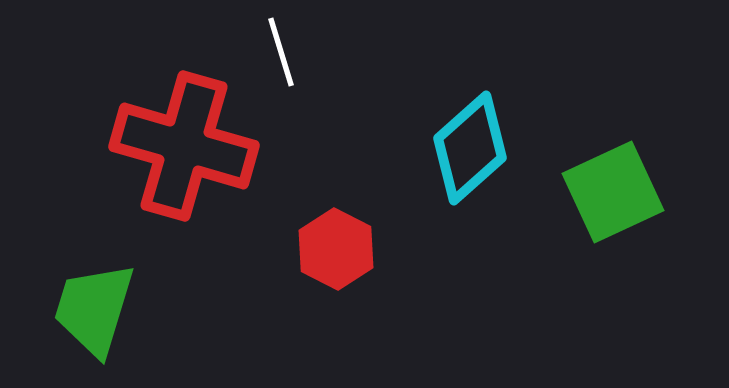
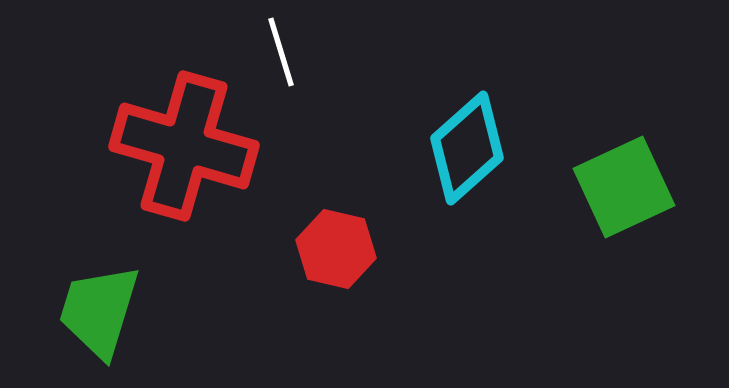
cyan diamond: moved 3 px left
green square: moved 11 px right, 5 px up
red hexagon: rotated 14 degrees counterclockwise
green trapezoid: moved 5 px right, 2 px down
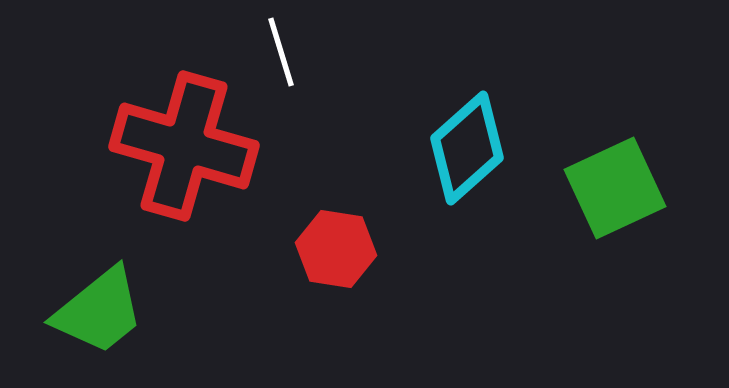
green square: moved 9 px left, 1 px down
red hexagon: rotated 4 degrees counterclockwise
green trapezoid: rotated 146 degrees counterclockwise
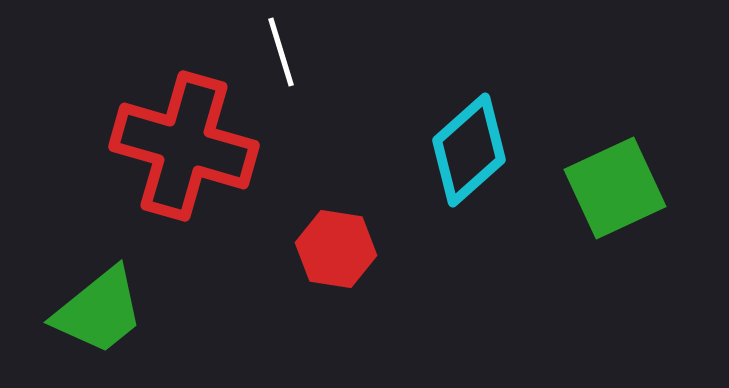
cyan diamond: moved 2 px right, 2 px down
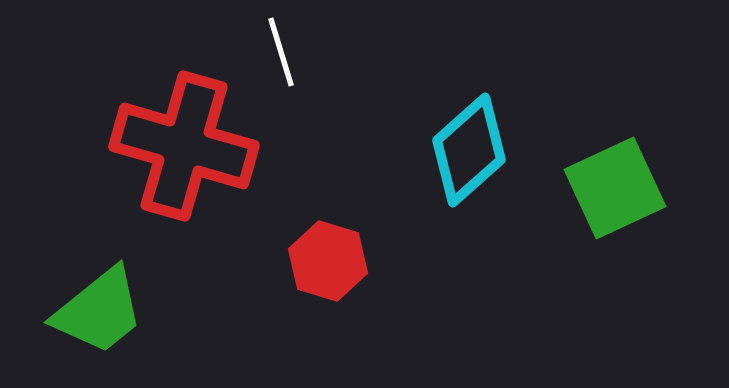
red hexagon: moved 8 px left, 12 px down; rotated 8 degrees clockwise
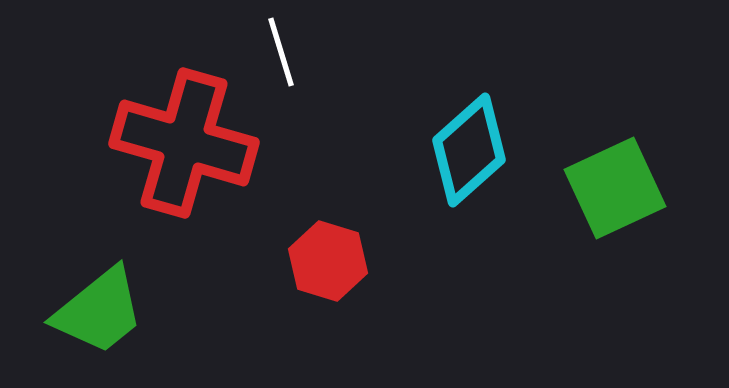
red cross: moved 3 px up
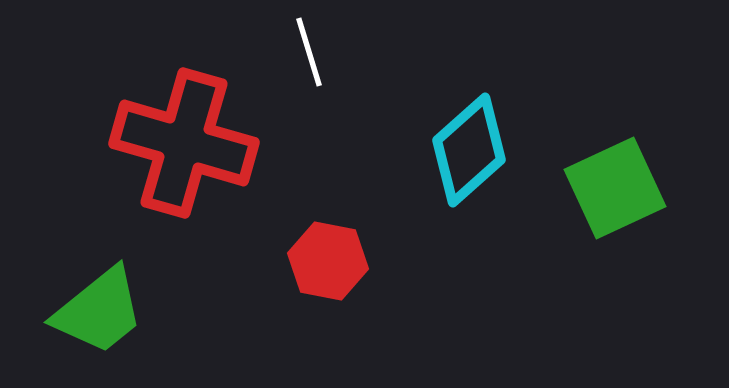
white line: moved 28 px right
red hexagon: rotated 6 degrees counterclockwise
